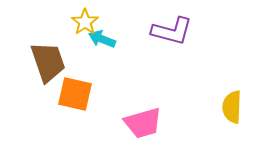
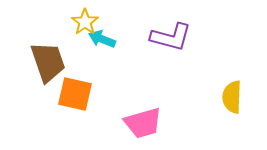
purple L-shape: moved 1 px left, 6 px down
yellow semicircle: moved 10 px up
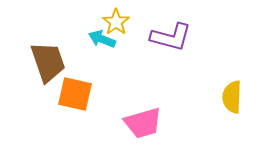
yellow star: moved 31 px right
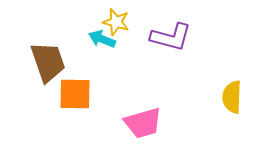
yellow star: rotated 20 degrees counterclockwise
orange square: rotated 12 degrees counterclockwise
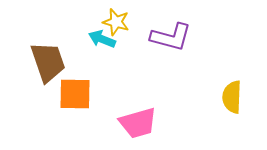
pink trapezoid: moved 5 px left
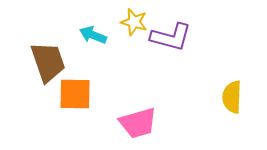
yellow star: moved 18 px right
cyan arrow: moved 9 px left, 4 px up
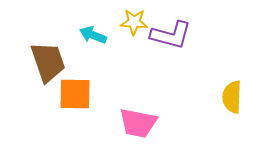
yellow star: rotated 12 degrees counterclockwise
purple L-shape: moved 2 px up
pink trapezoid: rotated 27 degrees clockwise
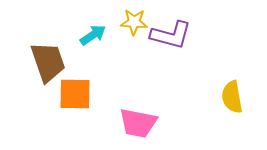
cyan arrow: rotated 124 degrees clockwise
yellow semicircle: rotated 12 degrees counterclockwise
